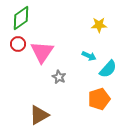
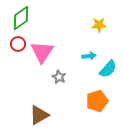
cyan arrow: rotated 32 degrees counterclockwise
orange pentagon: moved 2 px left, 2 px down
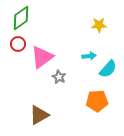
pink triangle: moved 5 px down; rotated 20 degrees clockwise
orange pentagon: rotated 15 degrees clockwise
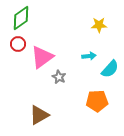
cyan semicircle: moved 2 px right
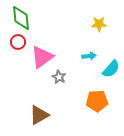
green diamond: rotated 60 degrees counterclockwise
yellow star: moved 1 px up
red circle: moved 2 px up
cyan semicircle: moved 1 px right
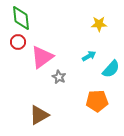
cyan arrow: rotated 24 degrees counterclockwise
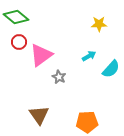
green diamond: moved 5 px left, 1 px up; rotated 45 degrees counterclockwise
red circle: moved 1 px right
pink triangle: moved 1 px left, 2 px up
orange pentagon: moved 10 px left, 21 px down
brown triangle: rotated 35 degrees counterclockwise
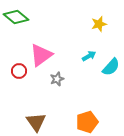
yellow star: rotated 14 degrees counterclockwise
red circle: moved 29 px down
cyan semicircle: moved 2 px up
gray star: moved 2 px left, 2 px down; rotated 24 degrees clockwise
brown triangle: moved 3 px left, 7 px down
orange pentagon: rotated 15 degrees counterclockwise
